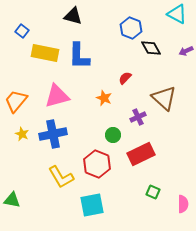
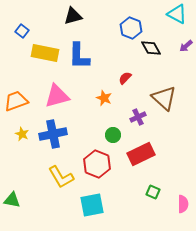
black triangle: rotated 30 degrees counterclockwise
purple arrow: moved 5 px up; rotated 16 degrees counterclockwise
orange trapezoid: rotated 30 degrees clockwise
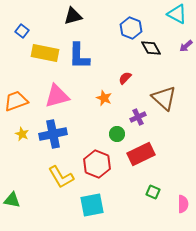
green circle: moved 4 px right, 1 px up
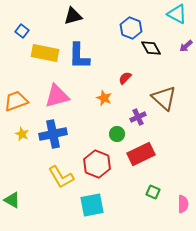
green triangle: rotated 18 degrees clockwise
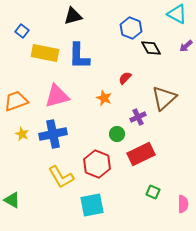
brown triangle: rotated 36 degrees clockwise
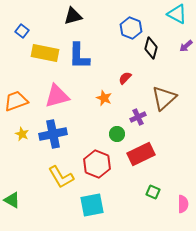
black diamond: rotated 45 degrees clockwise
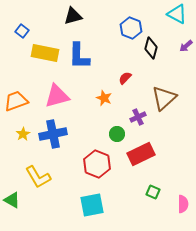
yellow star: moved 1 px right; rotated 16 degrees clockwise
yellow L-shape: moved 23 px left
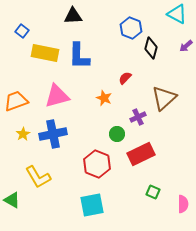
black triangle: rotated 12 degrees clockwise
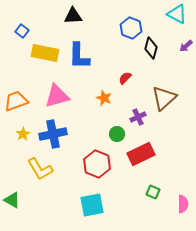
yellow L-shape: moved 2 px right, 8 px up
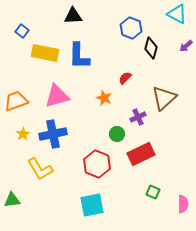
green triangle: rotated 36 degrees counterclockwise
